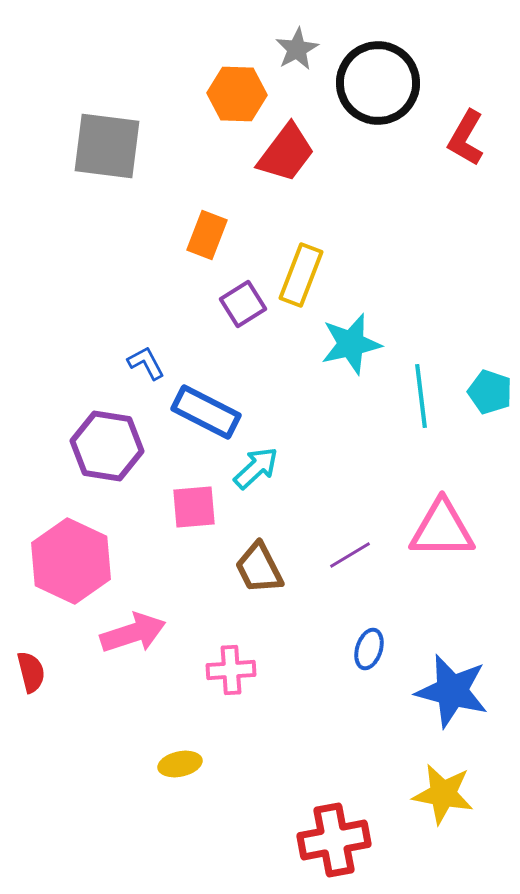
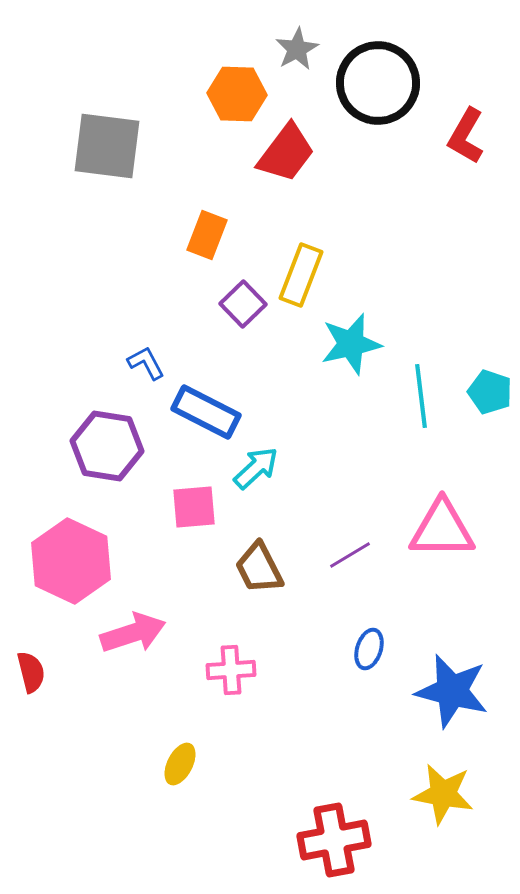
red L-shape: moved 2 px up
purple square: rotated 12 degrees counterclockwise
yellow ellipse: rotated 51 degrees counterclockwise
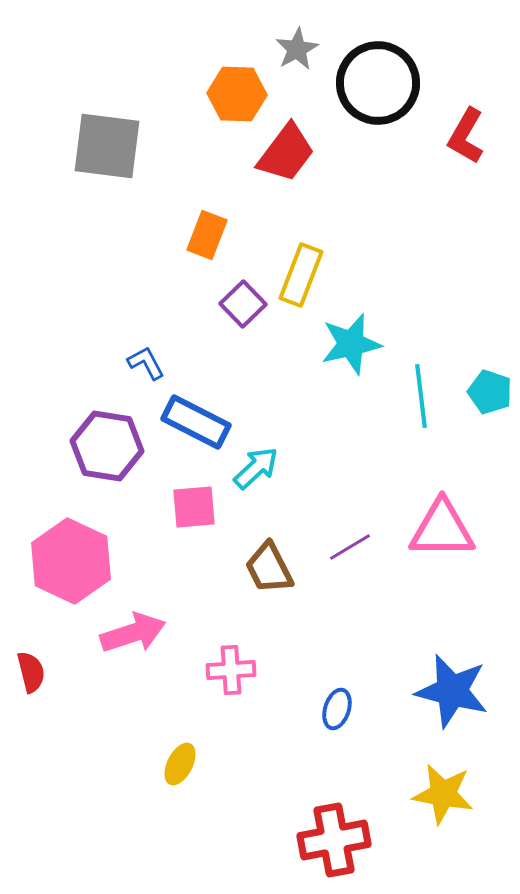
blue rectangle: moved 10 px left, 10 px down
purple line: moved 8 px up
brown trapezoid: moved 10 px right
blue ellipse: moved 32 px left, 60 px down
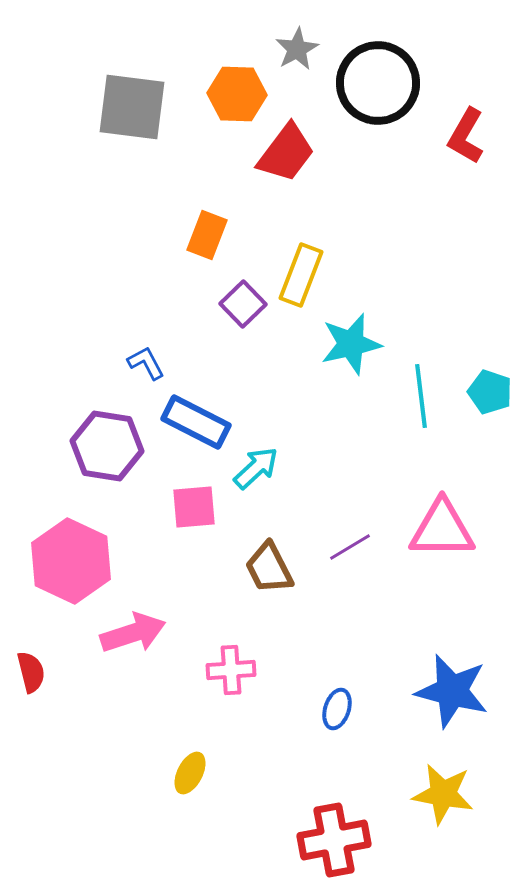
gray square: moved 25 px right, 39 px up
yellow ellipse: moved 10 px right, 9 px down
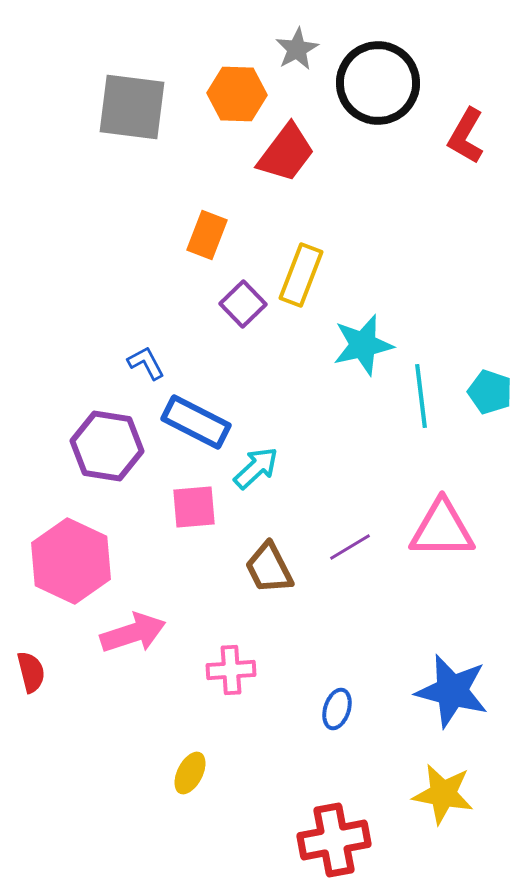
cyan star: moved 12 px right, 1 px down
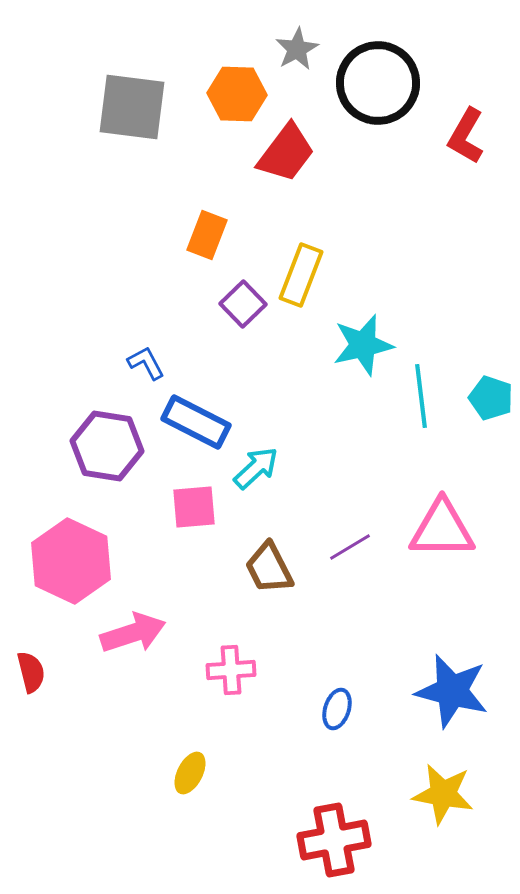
cyan pentagon: moved 1 px right, 6 px down
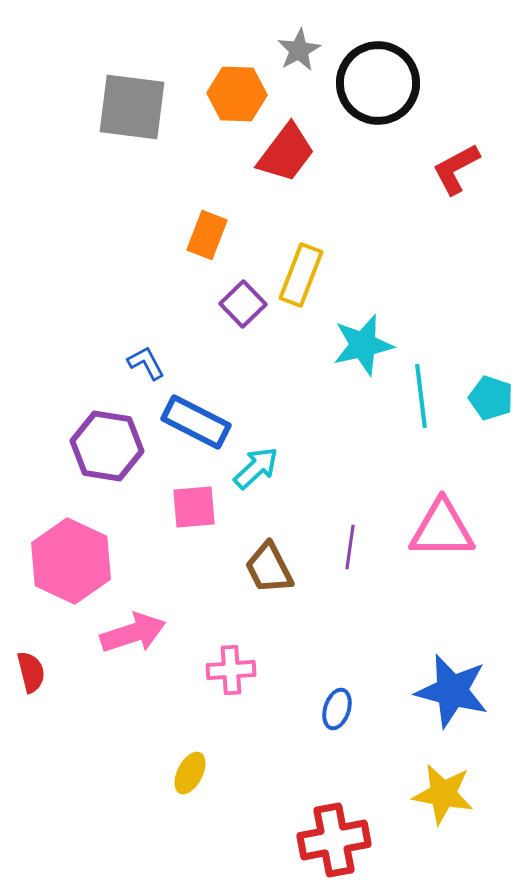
gray star: moved 2 px right, 1 px down
red L-shape: moved 10 px left, 33 px down; rotated 32 degrees clockwise
purple line: rotated 51 degrees counterclockwise
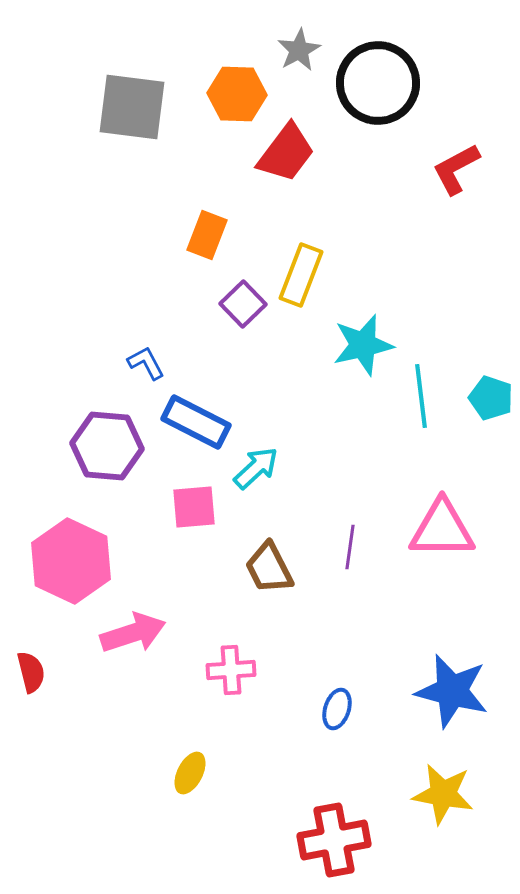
purple hexagon: rotated 4 degrees counterclockwise
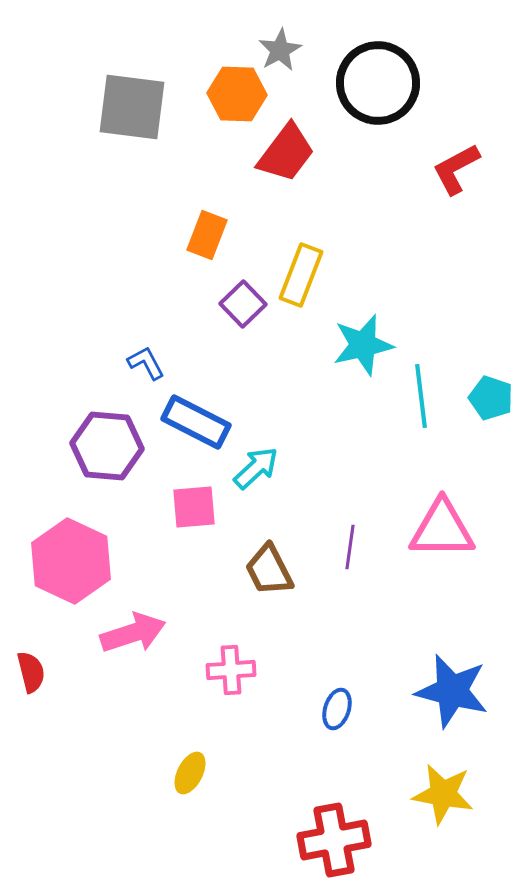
gray star: moved 19 px left
brown trapezoid: moved 2 px down
